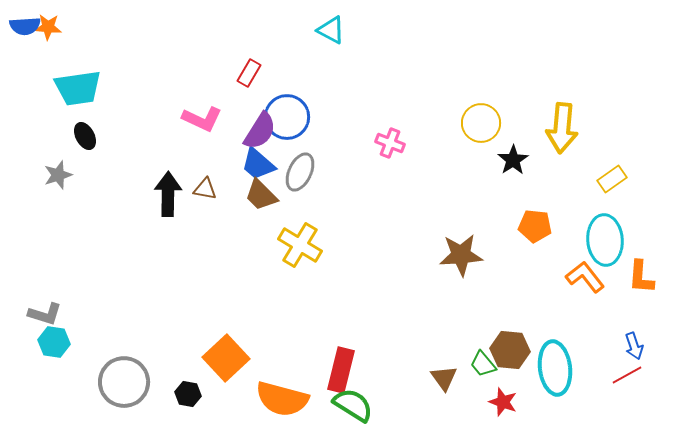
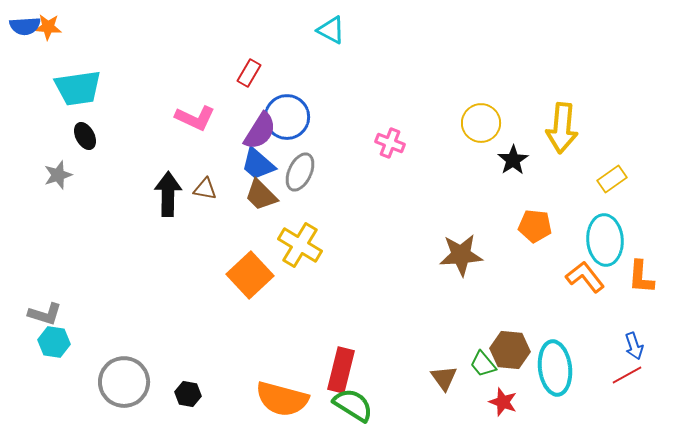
pink L-shape at (202, 119): moved 7 px left, 1 px up
orange square at (226, 358): moved 24 px right, 83 px up
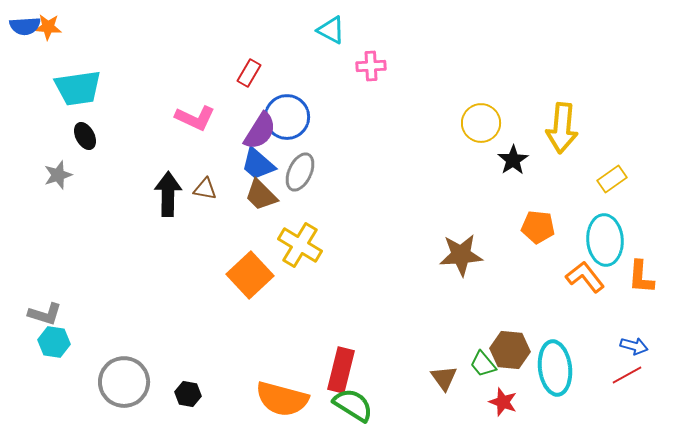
pink cross at (390, 143): moved 19 px left, 77 px up; rotated 24 degrees counterclockwise
orange pentagon at (535, 226): moved 3 px right, 1 px down
blue arrow at (634, 346): rotated 56 degrees counterclockwise
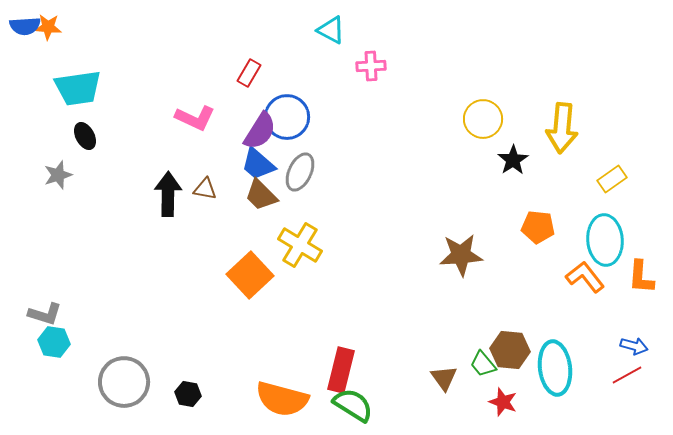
yellow circle at (481, 123): moved 2 px right, 4 px up
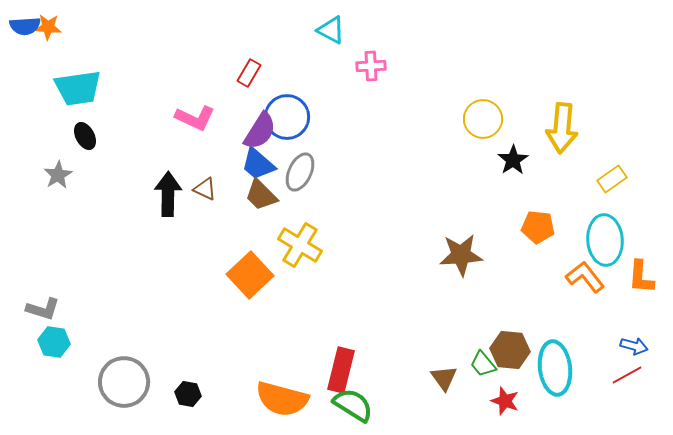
gray star at (58, 175): rotated 12 degrees counterclockwise
brown triangle at (205, 189): rotated 15 degrees clockwise
gray L-shape at (45, 314): moved 2 px left, 5 px up
red star at (503, 402): moved 2 px right, 1 px up
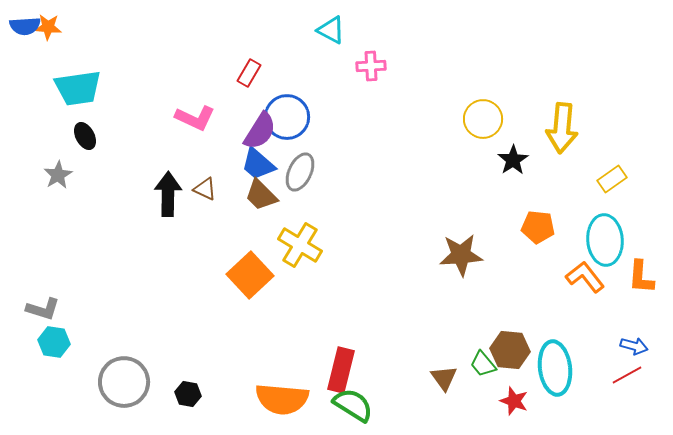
orange semicircle at (282, 399): rotated 10 degrees counterclockwise
red star at (505, 401): moved 9 px right
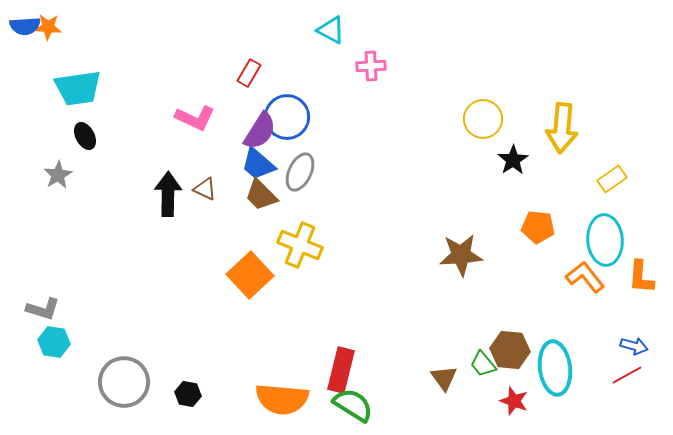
yellow cross at (300, 245): rotated 9 degrees counterclockwise
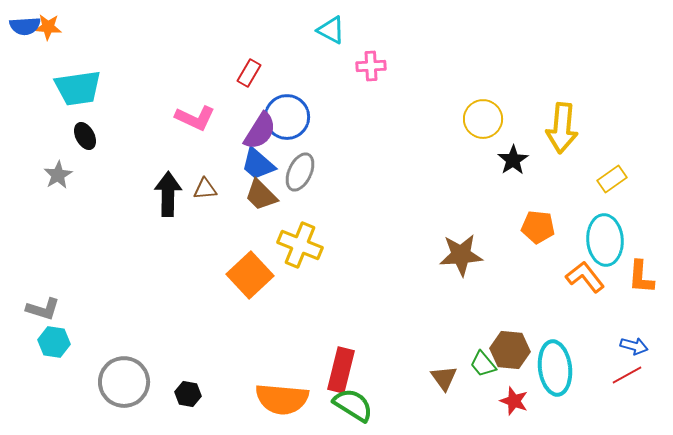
brown triangle at (205, 189): rotated 30 degrees counterclockwise
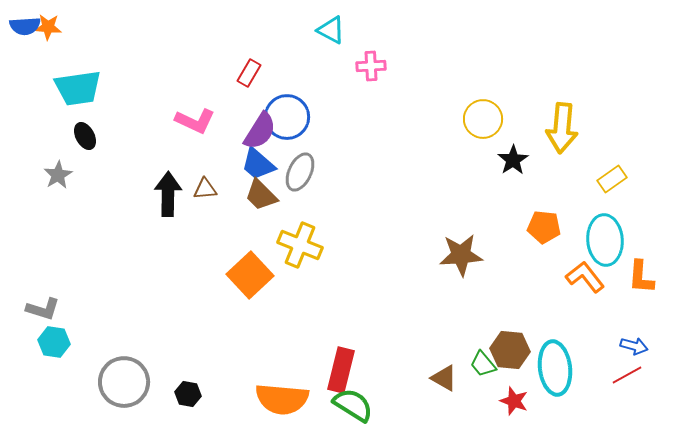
pink L-shape at (195, 118): moved 3 px down
orange pentagon at (538, 227): moved 6 px right
brown triangle at (444, 378): rotated 24 degrees counterclockwise
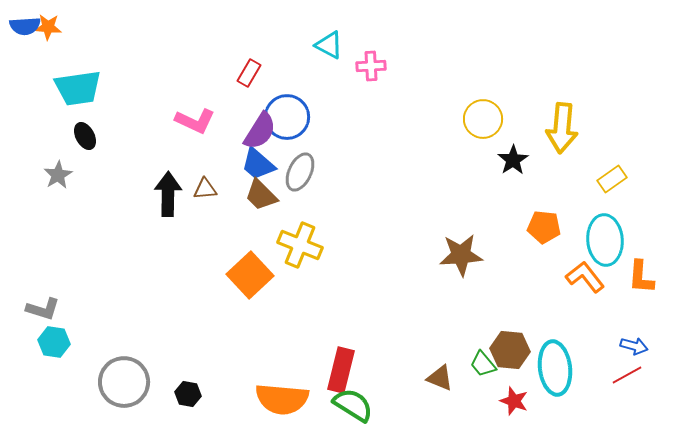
cyan triangle at (331, 30): moved 2 px left, 15 px down
brown triangle at (444, 378): moved 4 px left; rotated 8 degrees counterclockwise
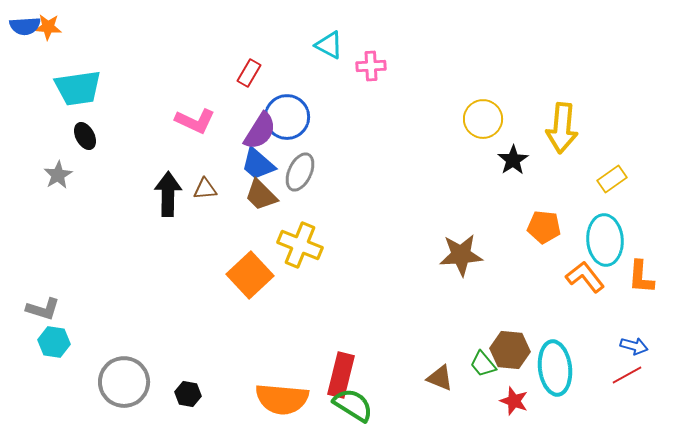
red rectangle at (341, 370): moved 5 px down
